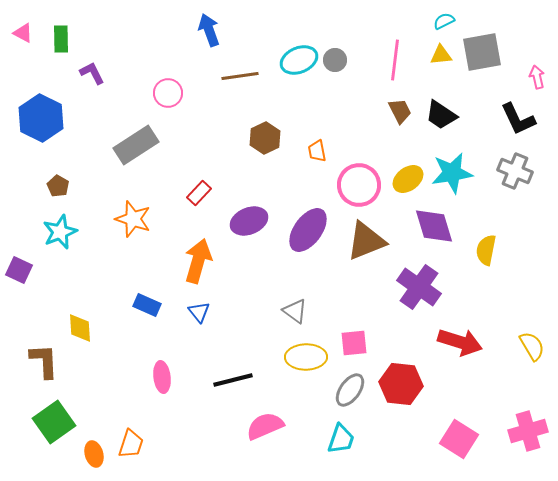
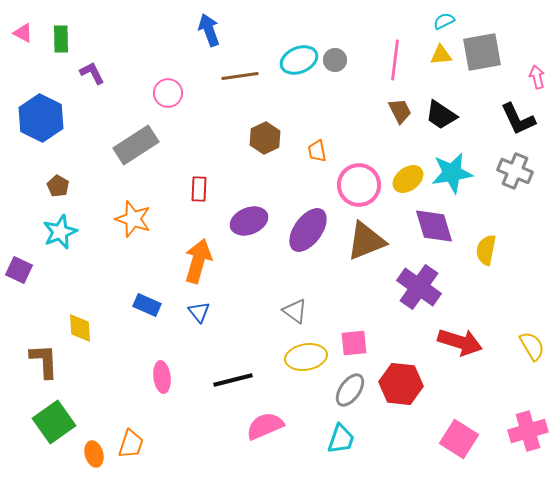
red rectangle at (199, 193): moved 4 px up; rotated 40 degrees counterclockwise
yellow ellipse at (306, 357): rotated 9 degrees counterclockwise
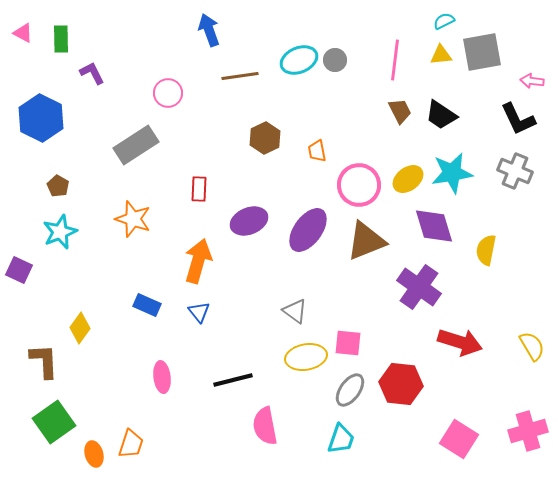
pink arrow at (537, 77): moved 5 px left, 4 px down; rotated 70 degrees counterclockwise
yellow diamond at (80, 328): rotated 40 degrees clockwise
pink square at (354, 343): moved 6 px left; rotated 12 degrees clockwise
pink semicircle at (265, 426): rotated 78 degrees counterclockwise
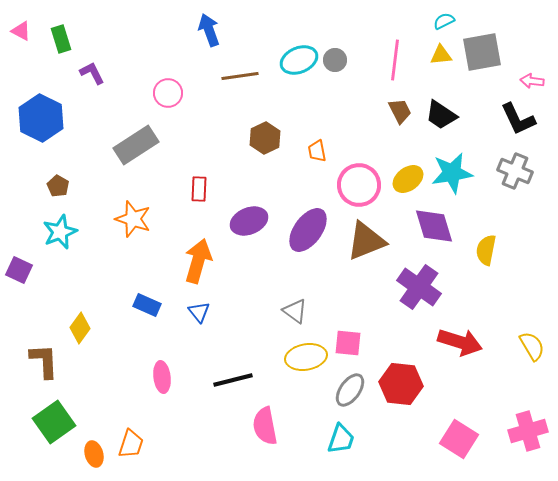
pink triangle at (23, 33): moved 2 px left, 2 px up
green rectangle at (61, 39): rotated 16 degrees counterclockwise
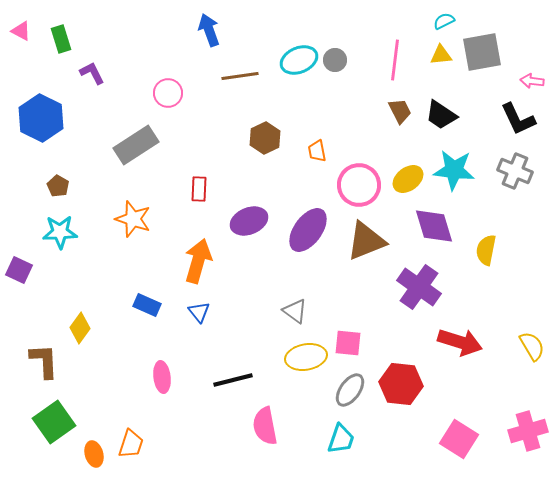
cyan star at (452, 173): moved 2 px right, 3 px up; rotated 15 degrees clockwise
cyan star at (60, 232): rotated 20 degrees clockwise
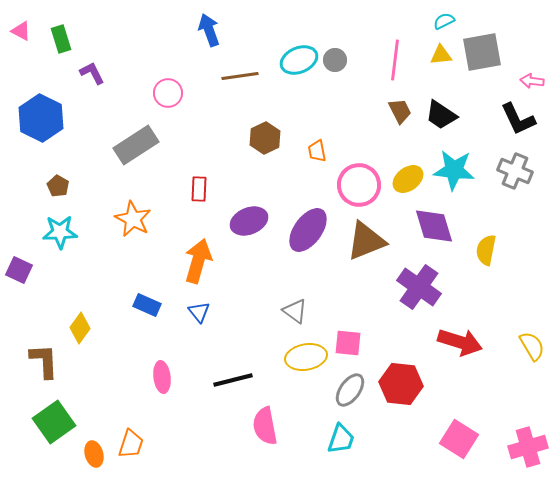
orange star at (133, 219): rotated 9 degrees clockwise
pink cross at (528, 431): moved 16 px down
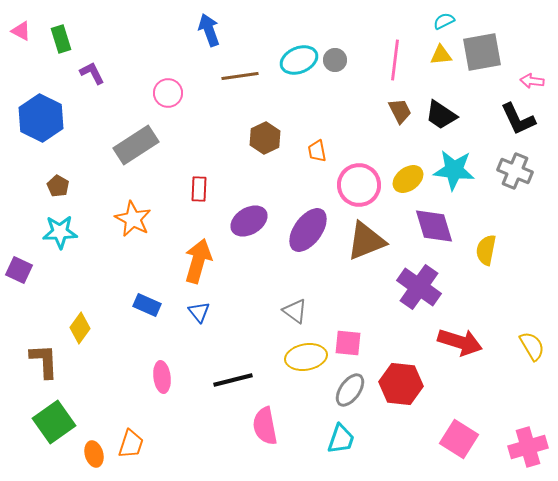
purple ellipse at (249, 221): rotated 9 degrees counterclockwise
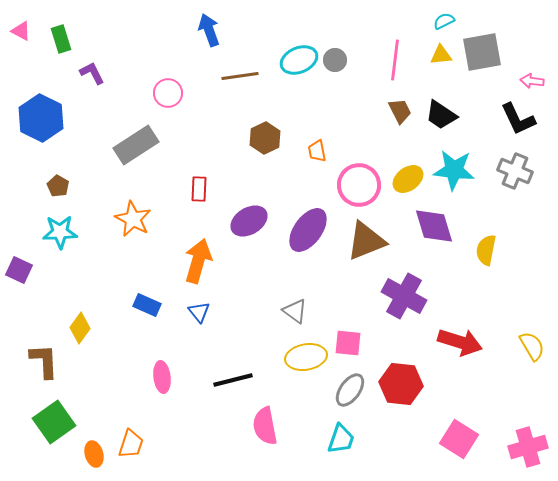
purple cross at (419, 287): moved 15 px left, 9 px down; rotated 6 degrees counterclockwise
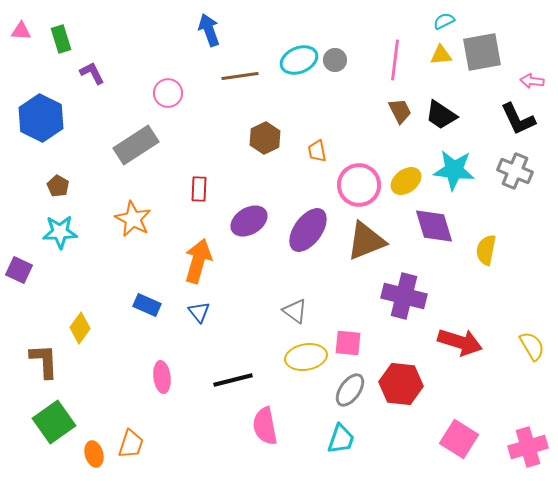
pink triangle at (21, 31): rotated 25 degrees counterclockwise
yellow ellipse at (408, 179): moved 2 px left, 2 px down
purple cross at (404, 296): rotated 15 degrees counterclockwise
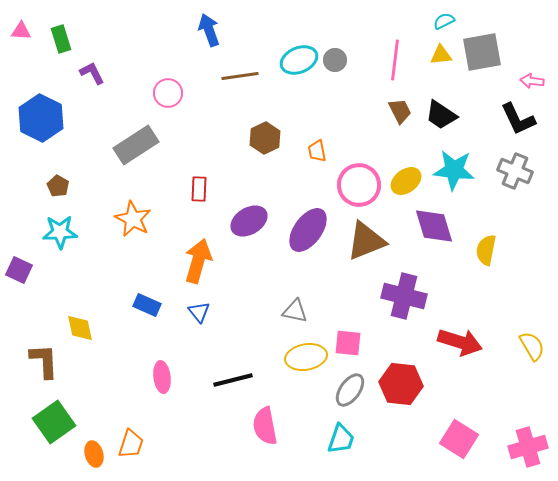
gray triangle at (295, 311): rotated 24 degrees counterclockwise
yellow diamond at (80, 328): rotated 48 degrees counterclockwise
